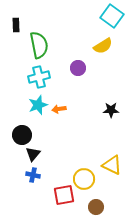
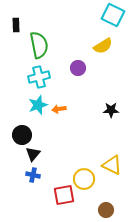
cyan square: moved 1 px right, 1 px up; rotated 10 degrees counterclockwise
brown circle: moved 10 px right, 3 px down
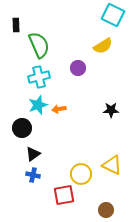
green semicircle: rotated 12 degrees counterclockwise
black circle: moved 7 px up
black triangle: rotated 14 degrees clockwise
yellow circle: moved 3 px left, 5 px up
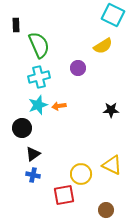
orange arrow: moved 3 px up
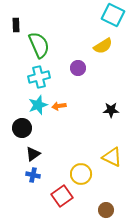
yellow triangle: moved 8 px up
red square: moved 2 px left, 1 px down; rotated 25 degrees counterclockwise
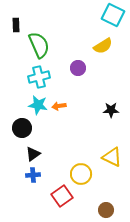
cyan star: rotated 30 degrees clockwise
blue cross: rotated 16 degrees counterclockwise
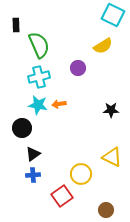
orange arrow: moved 2 px up
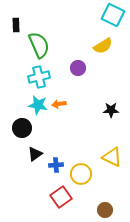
black triangle: moved 2 px right
blue cross: moved 23 px right, 10 px up
red square: moved 1 px left, 1 px down
brown circle: moved 1 px left
